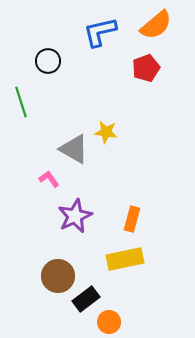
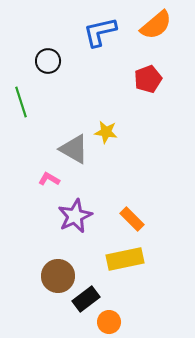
red pentagon: moved 2 px right, 11 px down
pink L-shape: rotated 25 degrees counterclockwise
orange rectangle: rotated 60 degrees counterclockwise
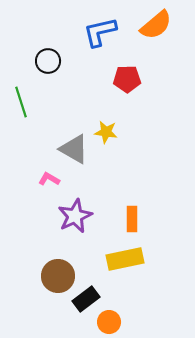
red pentagon: moved 21 px left; rotated 20 degrees clockwise
orange rectangle: rotated 45 degrees clockwise
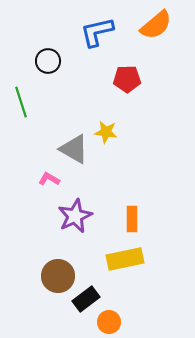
blue L-shape: moved 3 px left
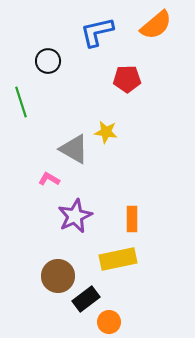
yellow rectangle: moved 7 px left
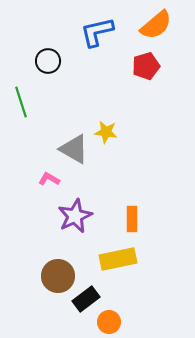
red pentagon: moved 19 px right, 13 px up; rotated 16 degrees counterclockwise
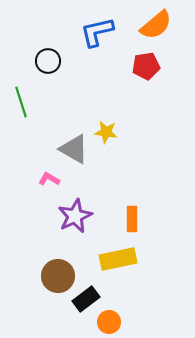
red pentagon: rotated 8 degrees clockwise
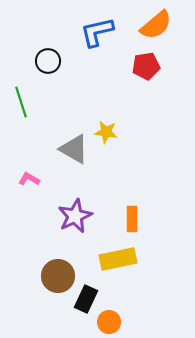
pink L-shape: moved 20 px left
black rectangle: rotated 28 degrees counterclockwise
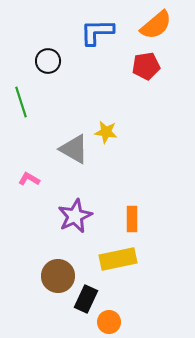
blue L-shape: rotated 12 degrees clockwise
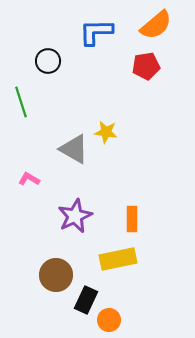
blue L-shape: moved 1 px left
brown circle: moved 2 px left, 1 px up
black rectangle: moved 1 px down
orange circle: moved 2 px up
